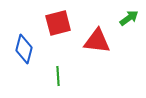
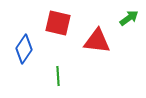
red square: rotated 28 degrees clockwise
blue diamond: rotated 20 degrees clockwise
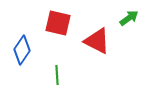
red triangle: rotated 20 degrees clockwise
blue diamond: moved 2 px left, 1 px down
green line: moved 1 px left, 1 px up
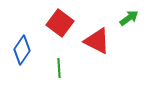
red square: moved 2 px right; rotated 24 degrees clockwise
green line: moved 2 px right, 7 px up
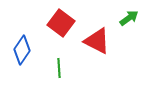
red square: moved 1 px right
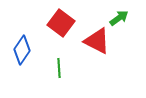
green arrow: moved 10 px left
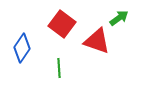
red square: moved 1 px right, 1 px down
red triangle: rotated 8 degrees counterclockwise
blue diamond: moved 2 px up
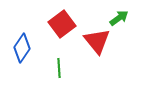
red square: rotated 16 degrees clockwise
red triangle: rotated 32 degrees clockwise
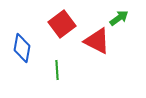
red triangle: rotated 24 degrees counterclockwise
blue diamond: rotated 24 degrees counterclockwise
green line: moved 2 px left, 2 px down
